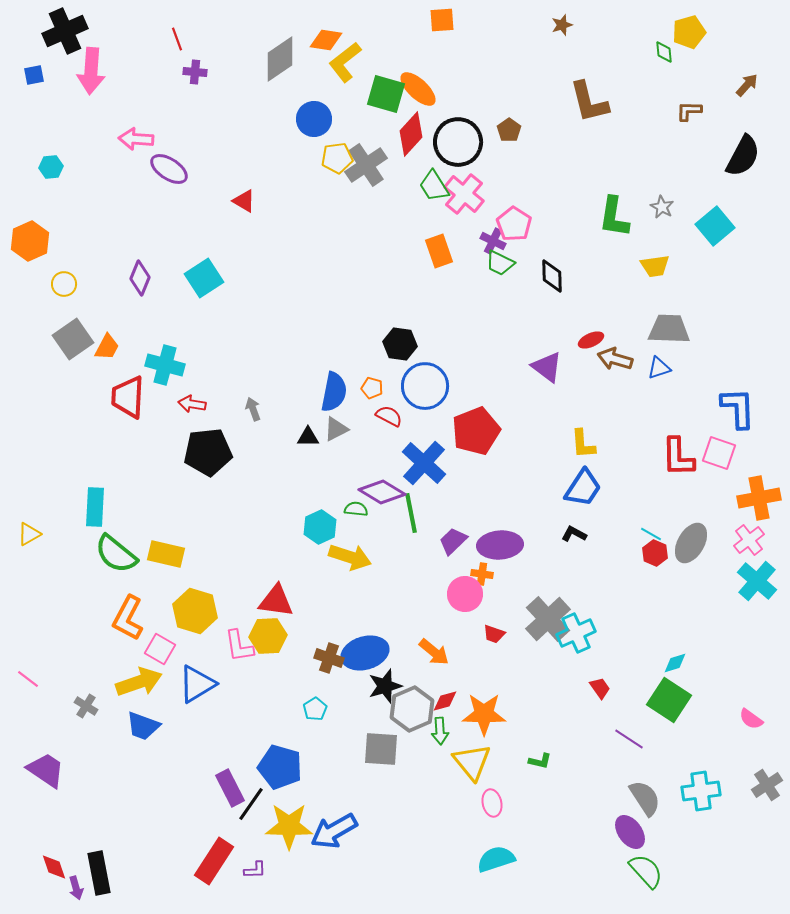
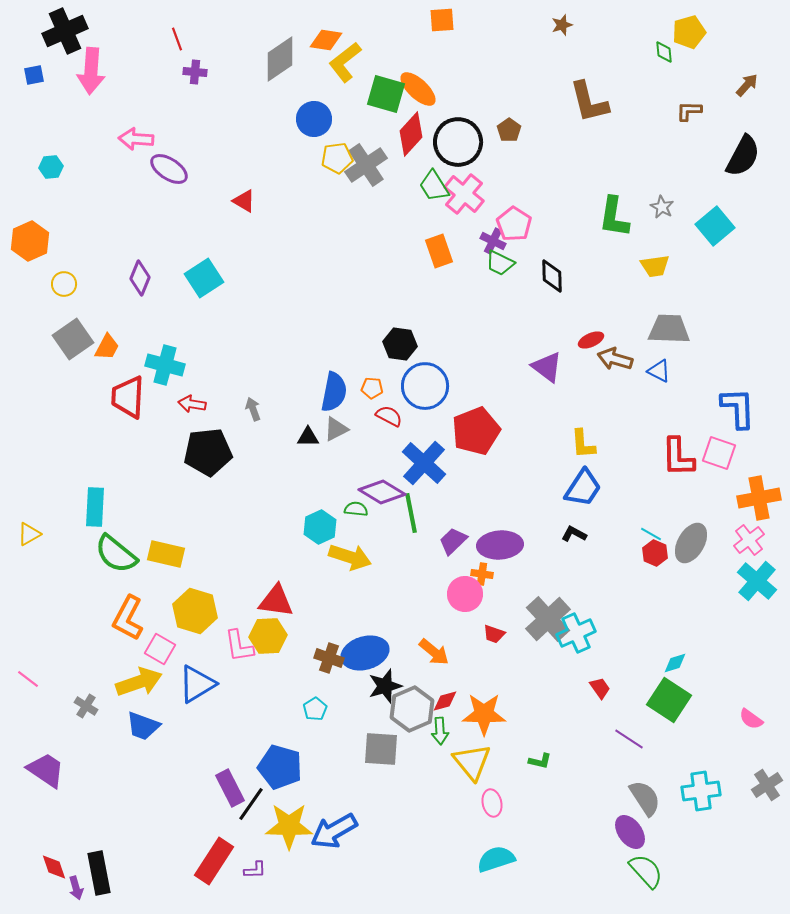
blue triangle at (659, 368): moved 3 px down; rotated 45 degrees clockwise
orange pentagon at (372, 388): rotated 10 degrees counterclockwise
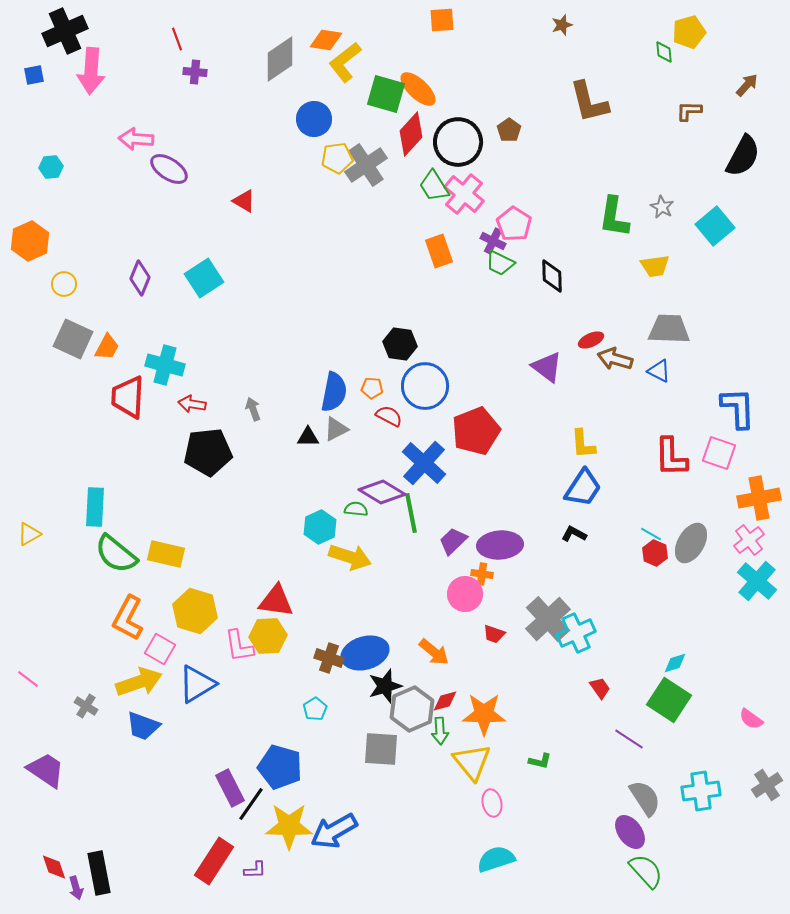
gray square at (73, 339): rotated 30 degrees counterclockwise
red L-shape at (678, 457): moved 7 px left
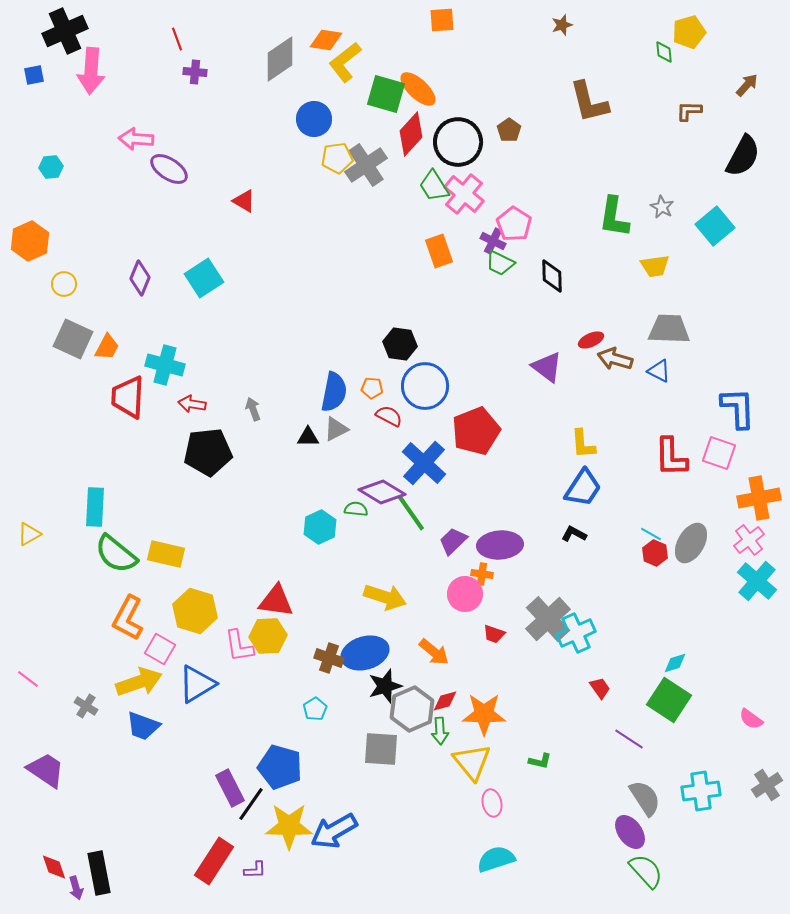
green line at (411, 513): rotated 24 degrees counterclockwise
yellow arrow at (350, 557): moved 35 px right, 40 px down
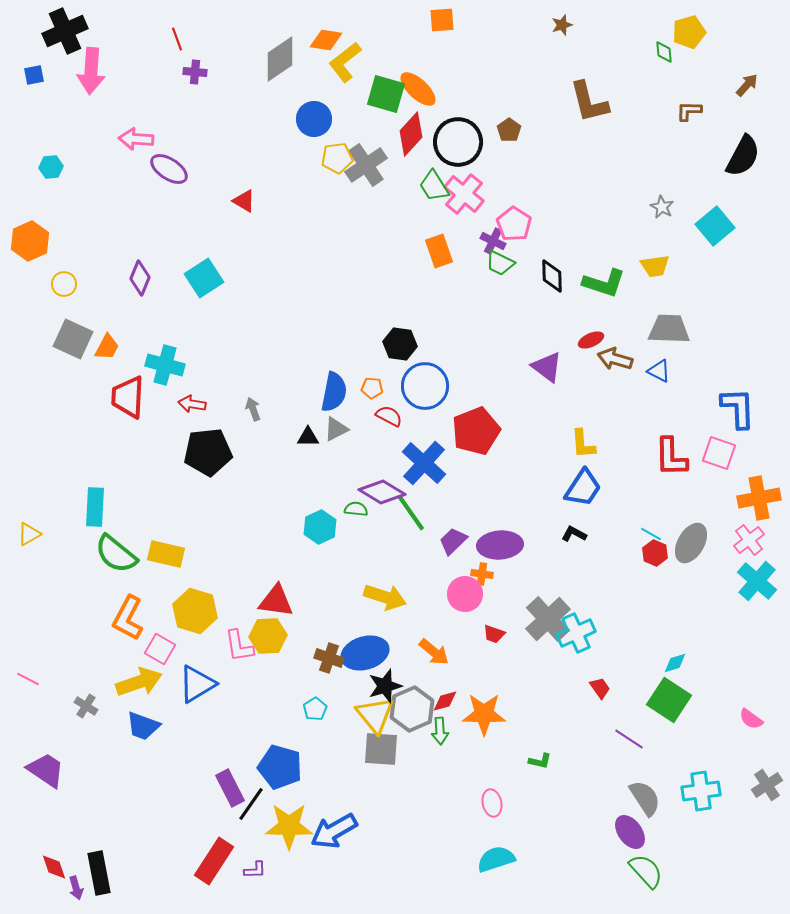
green L-shape at (614, 217): moved 10 px left, 66 px down; rotated 81 degrees counterclockwise
pink line at (28, 679): rotated 10 degrees counterclockwise
yellow triangle at (472, 762): moved 97 px left, 47 px up
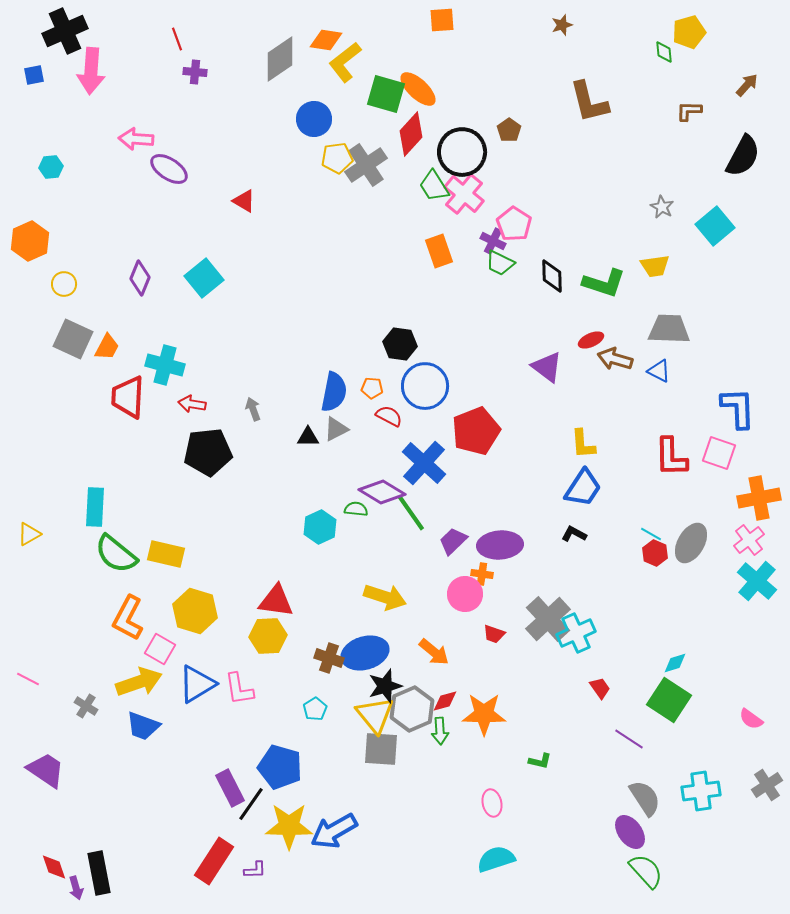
black circle at (458, 142): moved 4 px right, 10 px down
cyan square at (204, 278): rotated 6 degrees counterclockwise
pink L-shape at (239, 646): moved 43 px down
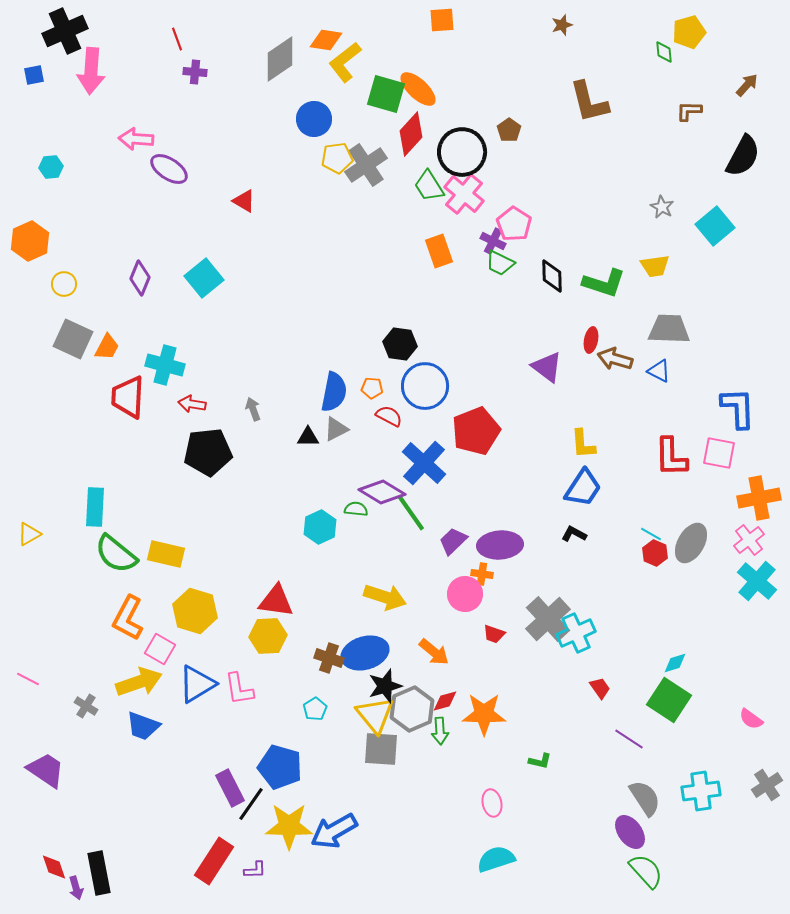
green trapezoid at (434, 186): moved 5 px left
red ellipse at (591, 340): rotated 55 degrees counterclockwise
pink square at (719, 453): rotated 8 degrees counterclockwise
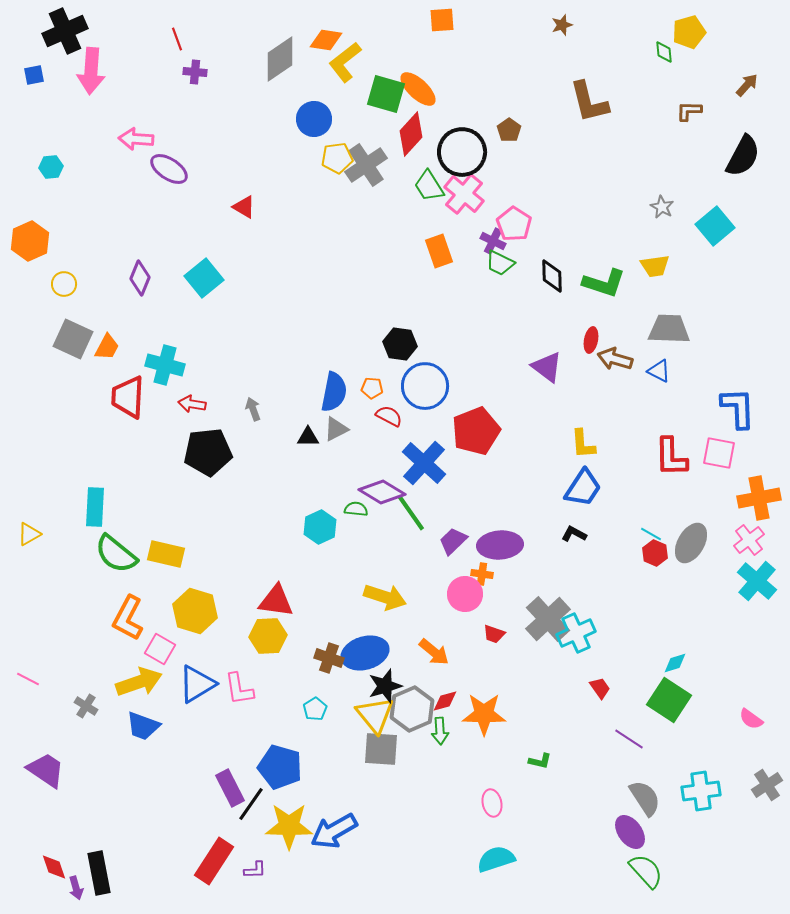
red triangle at (244, 201): moved 6 px down
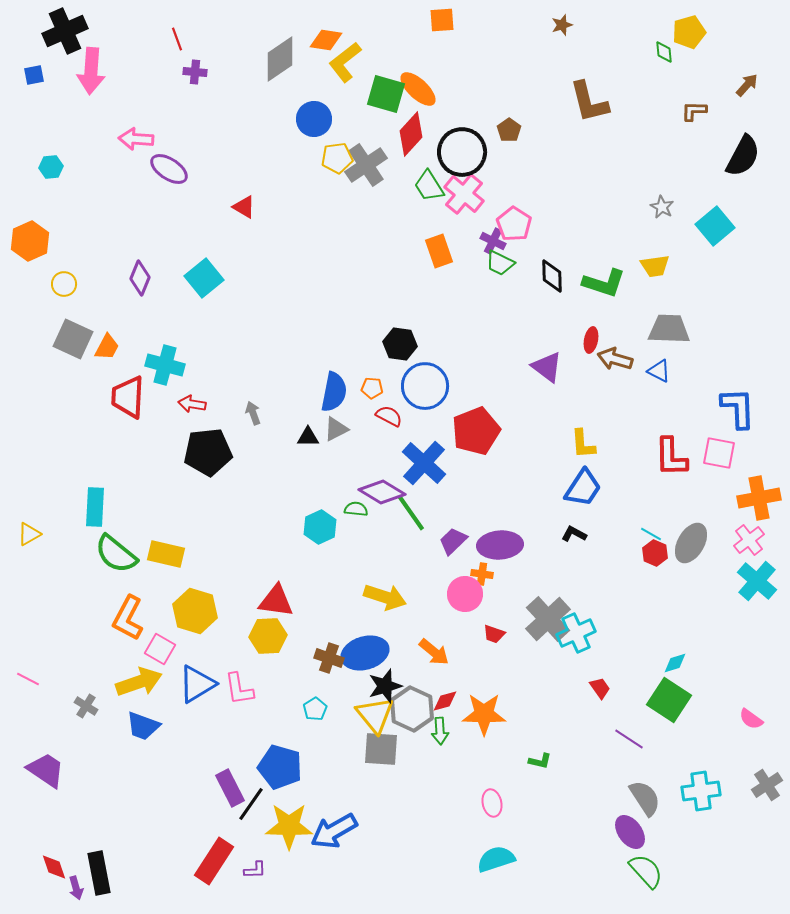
brown L-shape at (689, 111): moved 5 px right
gray arrow at (253, 409): moved 4 px down
gray hexagon at (412, 709): rotated 12 degrees counterclockwise
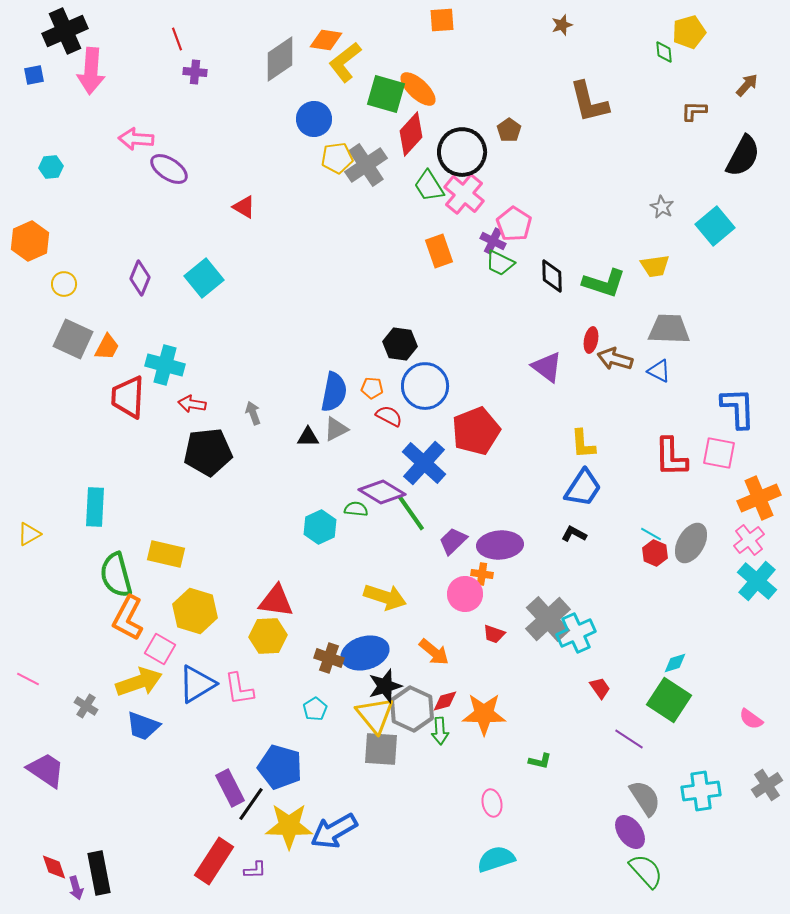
orange cross at (759, 498): rotated 12 degrees counterclockwise
green semicircle at (116, 554): moved 21 px down; rotated 36 degrees clockwise
